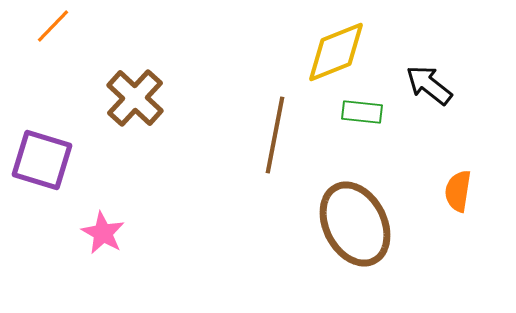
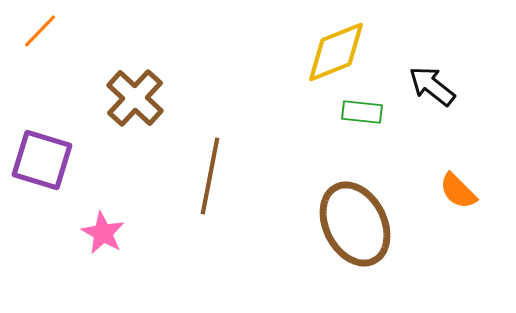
orange line: moved 13 px left, 5 px down
black arrow: moved 3 px right, 1 px down
brown line: moved 65 px left, 41 px down
orange semicircle: rotated 54 degrees counterclockwise
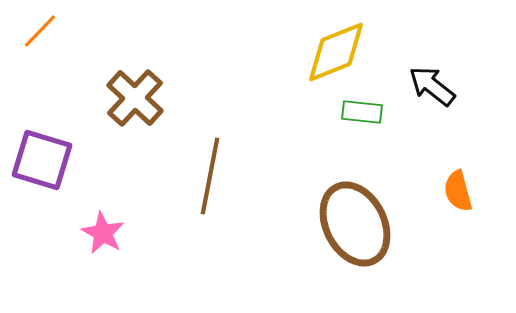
orange semicircle: rotated 30 degrees clockwise
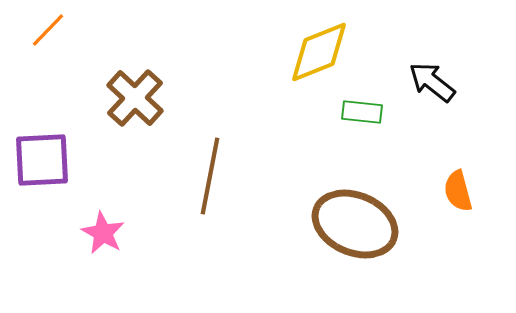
orange line: moved 8 px right, 1 px up
yellow diamond: moved 17 px left
black arrow: moved 4 px up
purple square: rotated 20 degrees counterclockwise
brown ellipse: rotated 40 degrees counterclockwise
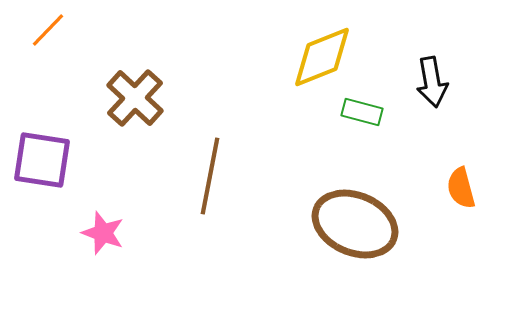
yellow diamond: moved 3 px right, 5 px down
black arrow: rotated 138 degrees counterclockwise
green rectangle: rotated 9 degrees clockwise
purple square: rotated 12 degrees clockwise
orange semicircle: moved 3 px right, 3 px up
pink star: rotated 9 degrees counterclockwise
